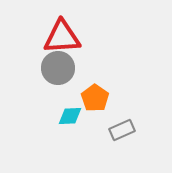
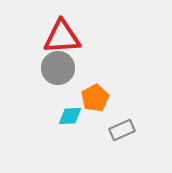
orange pentagon: rotated 8 degrees clockwise
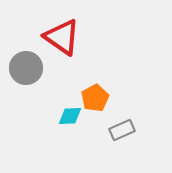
red triangle: rotated 39 degrees clockwise
gray circle: moved 32 px left
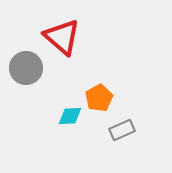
red triangle: rotated 6 degrees clockwise
orange pentagon: moved 4 px right
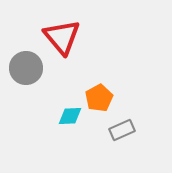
red triangle: rotated 9 degrees clockwise
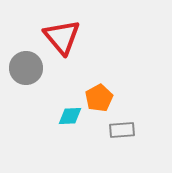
gray rectangle: rotated 20 degrees clockwise
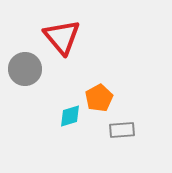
gray circle: moved 1 px left, 1 px down
cyan diamond: rotated 15 degrees counterclockwise
